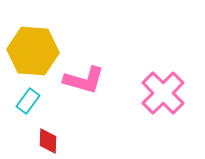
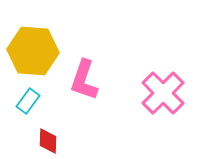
pink L-shape: rotated 93 degrees clockwise
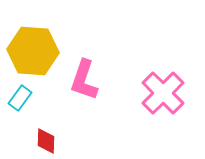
cyan rectangle: moved 8 px left, 3 px up
red diamond: moved 2 px left
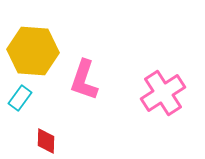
pink cross: rotated 12 degrees clockwise
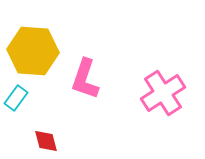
pink L-shape: moved 1 px right, 1 px up
cyan rectangle: moved 4 px left
red diamond: rotated 16 degrees counterclockwise
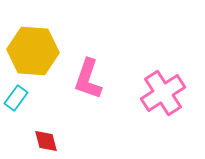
pink L-shape: moved 3 px right
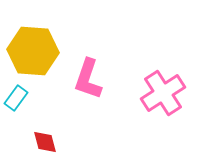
red diamond: moved 1 px left, 1 px down
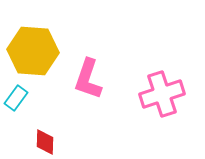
pink cross: moved 1 px left, 1 px down; rotated 15 degrees clockwise
red diamond: rotated 16 degrees clockwise
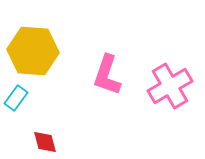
pink L-shape: moved 19 px right, 4 px up
pink cross: moved 8 px right, 8 px up; rotated 12 degrees counterclockwise
red diamond: rotated 16 degrees counterclockwise
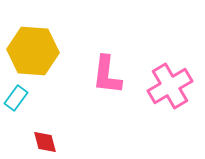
pink L-shape: rotated 12 degrees counterclockwise
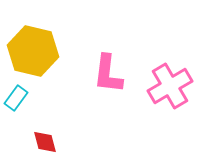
yellow hexagon: rotated 9 degrees clockwise
pink L-shape: moved 1 px right, 1 px up
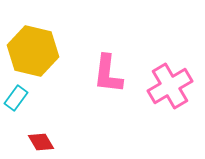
red diamond: moved 4 px left; rotated 16 degrees counterclockwise
